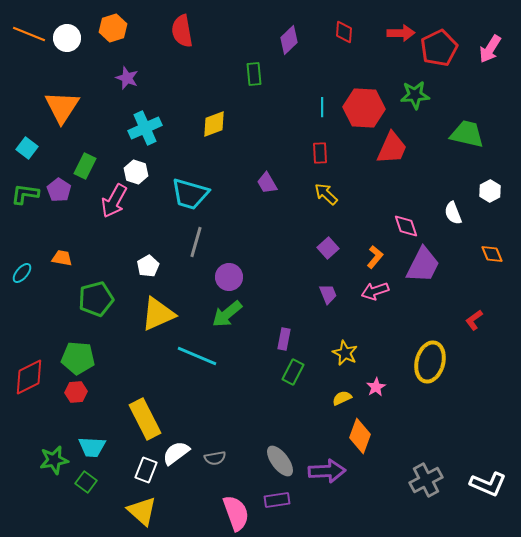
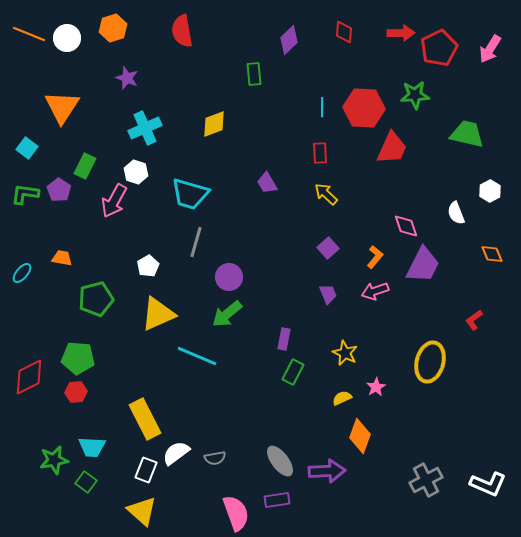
white semicircle at (453, 213): moved 3 px right
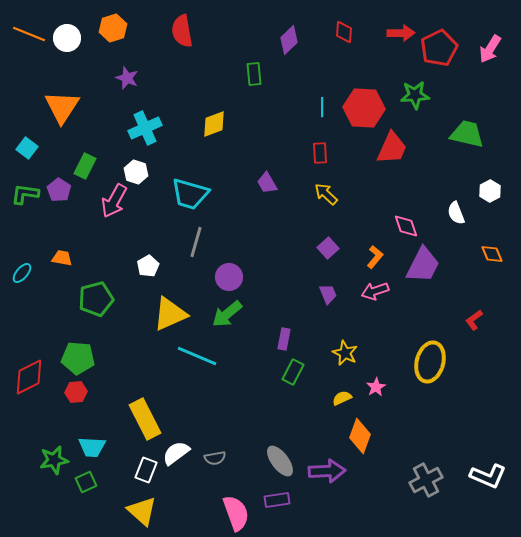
yellow triangle at (158, 314): moved 12 px right
green square at (86, 482): rotated 30 degrees clockwise
white L-shape at (488, 484): moved 8 px up
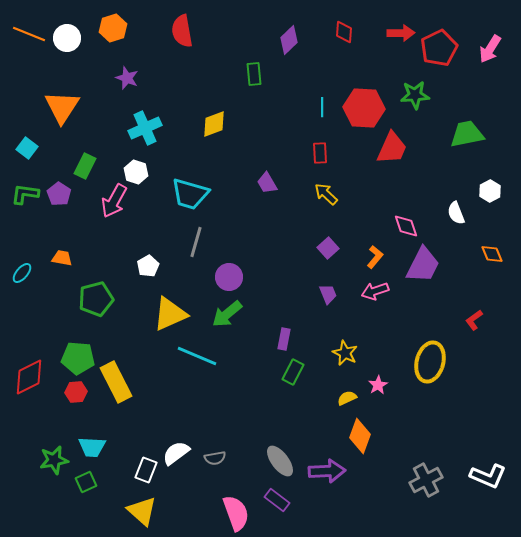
green trapezoid at (467, 134): rotated 24 degrees counterclockwise
purple pentagon at (59, 190): moved 4 px down
pink star at (376, 387): moved 2 px right, 2 px up
yellow semicircle at (342, 398): moved 5 px right
yellow rectangle at (145, 419): moved 29 px left, 37 px up
purple rectangle at (277, 500): rotated 45 degrees clockwise
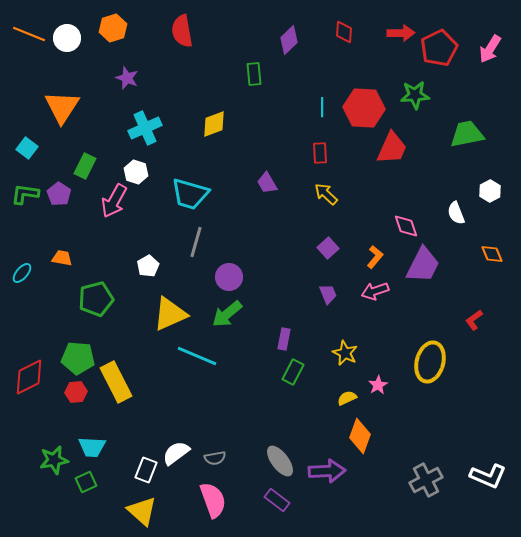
pink semicircle at (236, 513): moved 23 px left, 13 px up
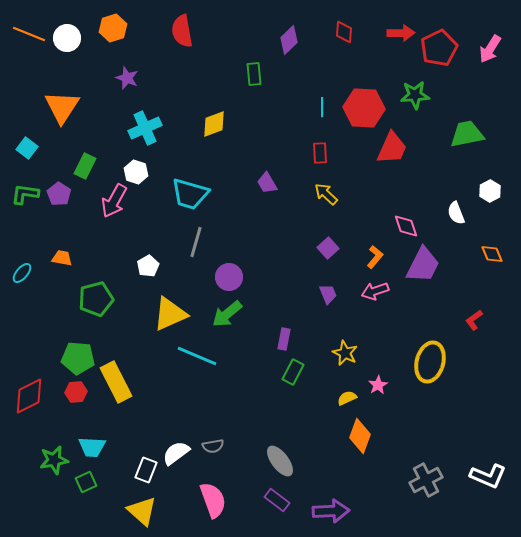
red diamond at (29, 377): moved 19 px down
gray semicircle at (215, 458): moved 2 px left, 12 px up
purple arrow at (327, 471): moved 4 px right, 40 px down
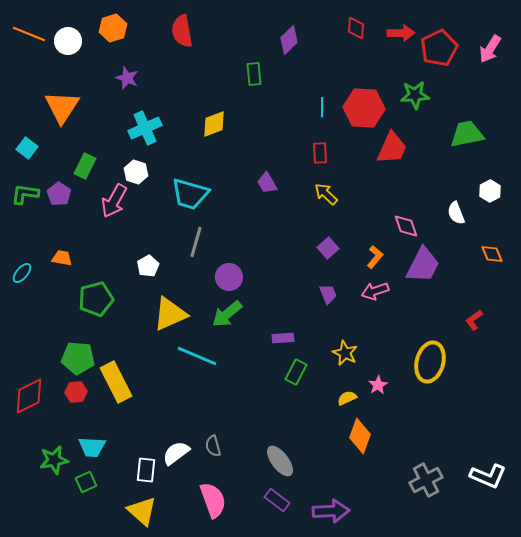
red diamond at (344, 32): moved 12 px right, 4 px up
white circle at (67, 38): moved 1 px right, 3 px down
purple rectangle at (284, 339): moved 1 px left, 1 px up; rotated 75 degrees clockwise
green rectangle at (293, 372): moved 3 px right
gray semicircle at (213, 446): rotated 85 degrees clockwise
white rectangle at (146, 470): rotated 15 degrees counterclockwise
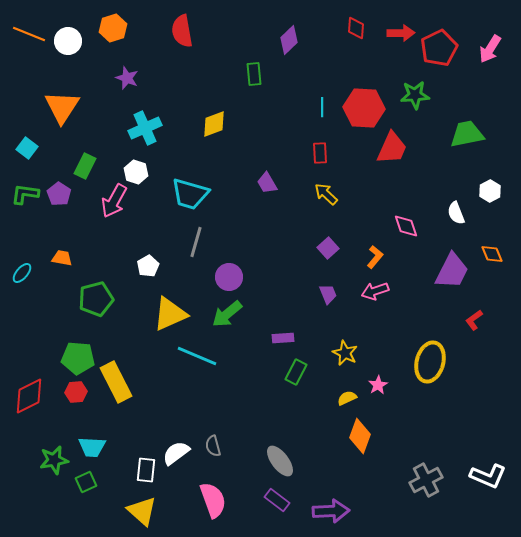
purple trapezoid at (423, 265): moved 29 px right, 6 px down
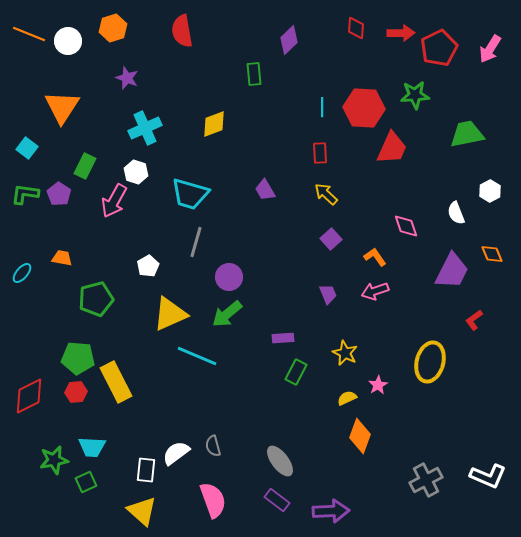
purple trapezoid at (267, 183): moved 2 px left, 7 px down
purple square at (328, 248): moved 3 px right, 9 px up
orange L-shape at (375, 257): rotated 75 degrees counterclockwise
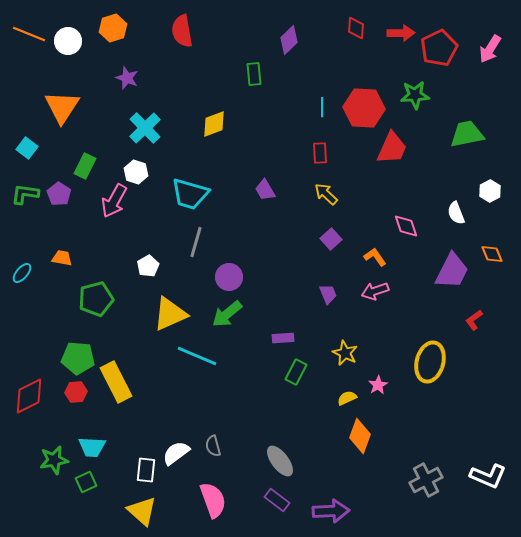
cyan cross at (145, 128): rotated 20 degrees counterclockwise
